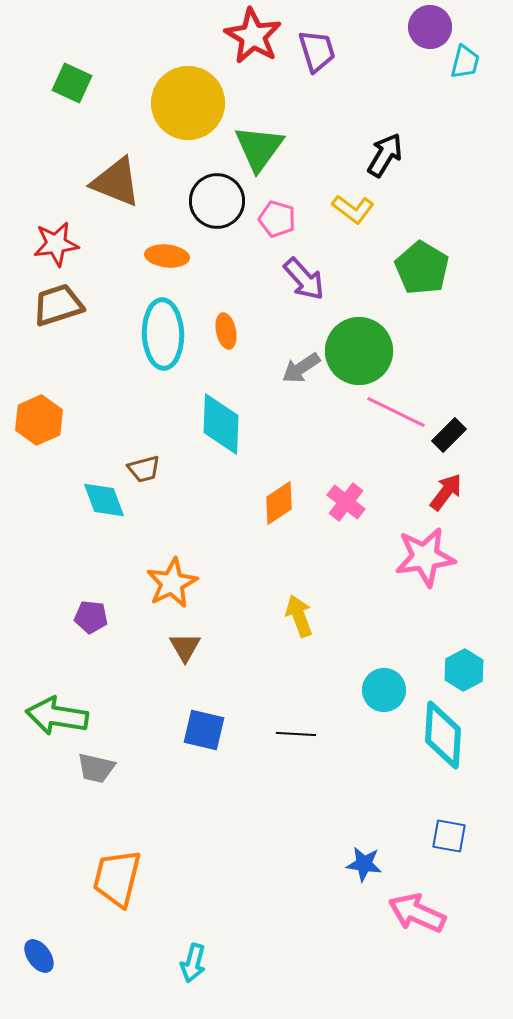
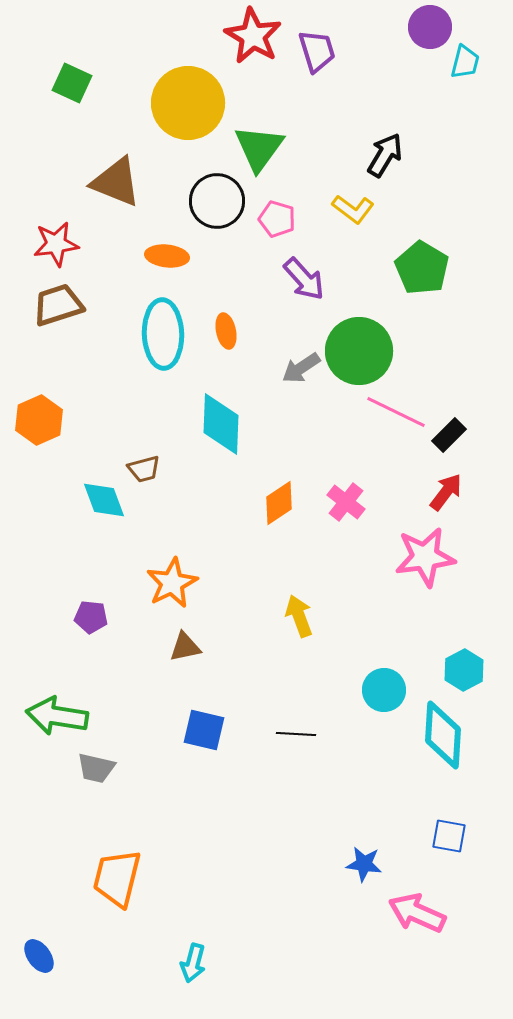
brown triangle at (185, 647): rotated 48 degrees clockwise
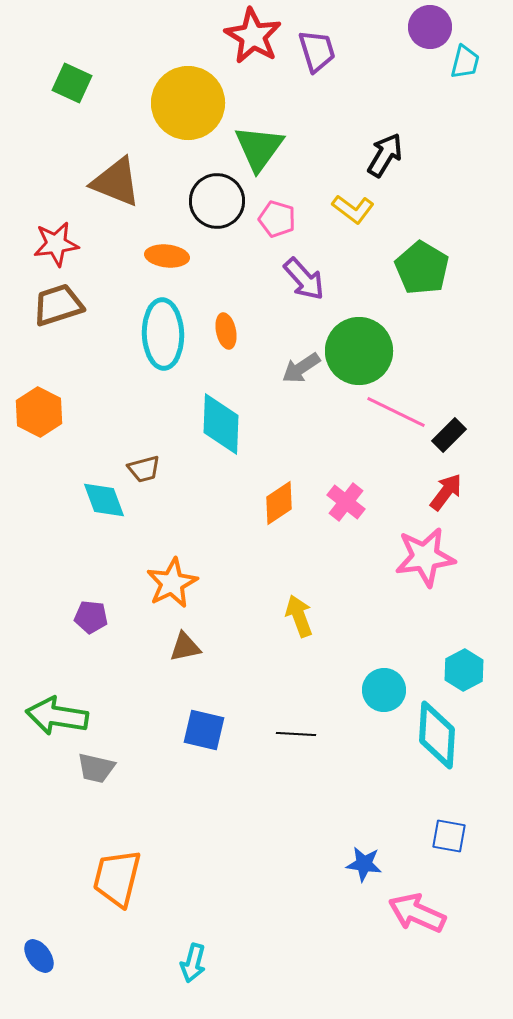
orange hexagon at (39, 420): moved 8 px up; rotated 9 degrees counterclockwise
cyan diamond at (443, 735): moved 6 px left
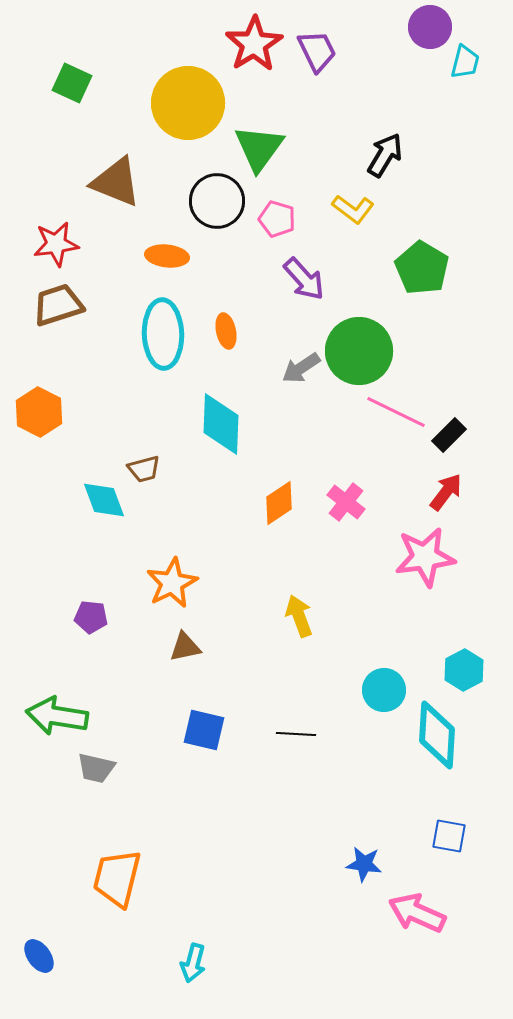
red star at (253, 36): moved 1 px right, 8 px down; rotated 10 degrees clockwise
purple trapezoid at (317, 51): rotated 9 degrees counterclockwise
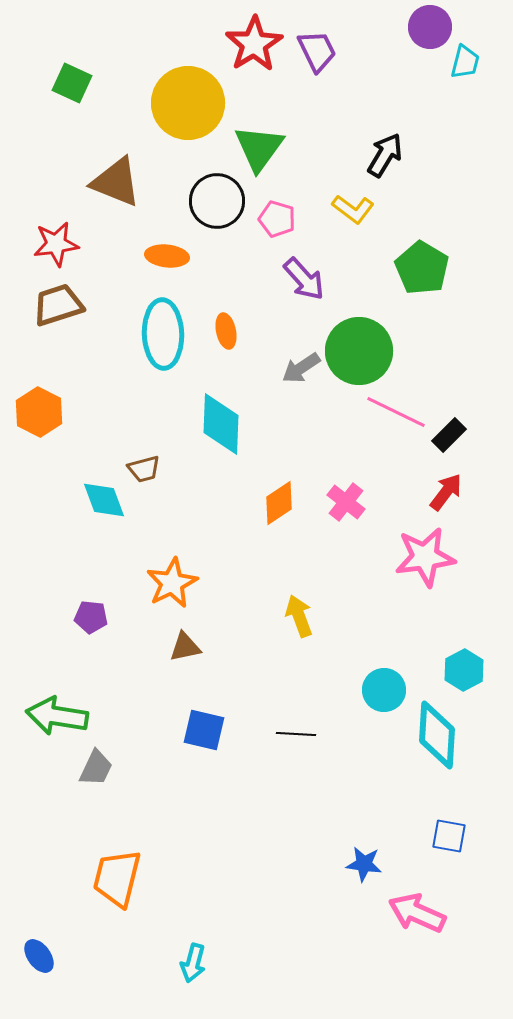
gray trapezoid at (96, 768): rotated 78 degrees counterclockwise
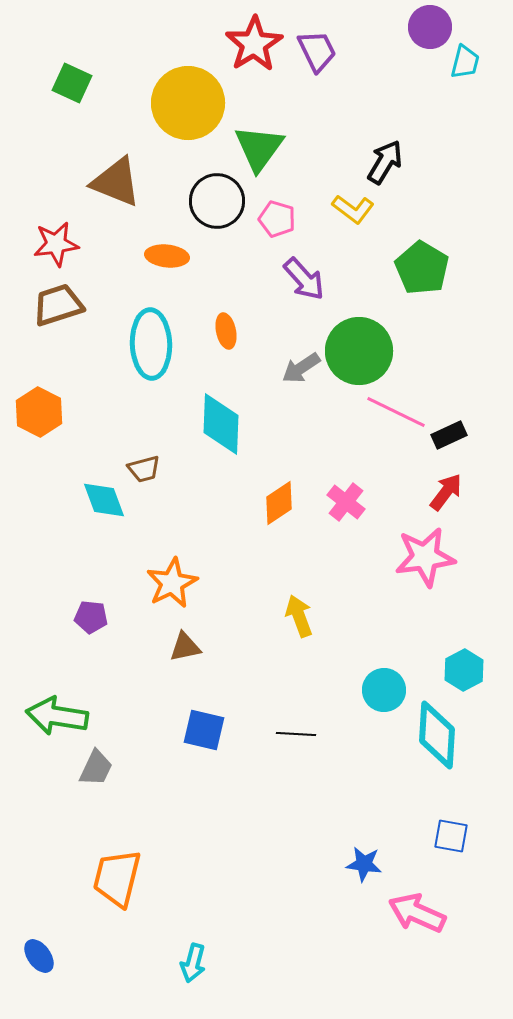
black arrow at (385, 155): moved 7 px down
cyan ellipse at (163, 334): moved 12 px left, 10 px down
black rectangle at (449, 435): rotated 20 degrees clockwise
blue square at (449, 836): moved 2 px right
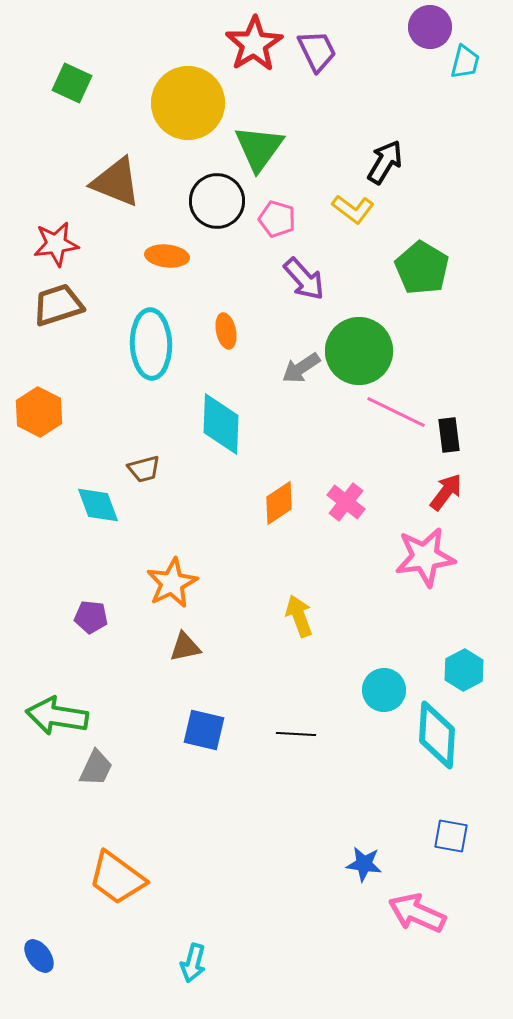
black rectangle at (449, 435): rotated 72 degrees counterclockwise
cyan diamond at (104, 500): moved 6 px left, 5 px down
orange trapezoid at (117, 878): rotated 68 degrees counterclockwise
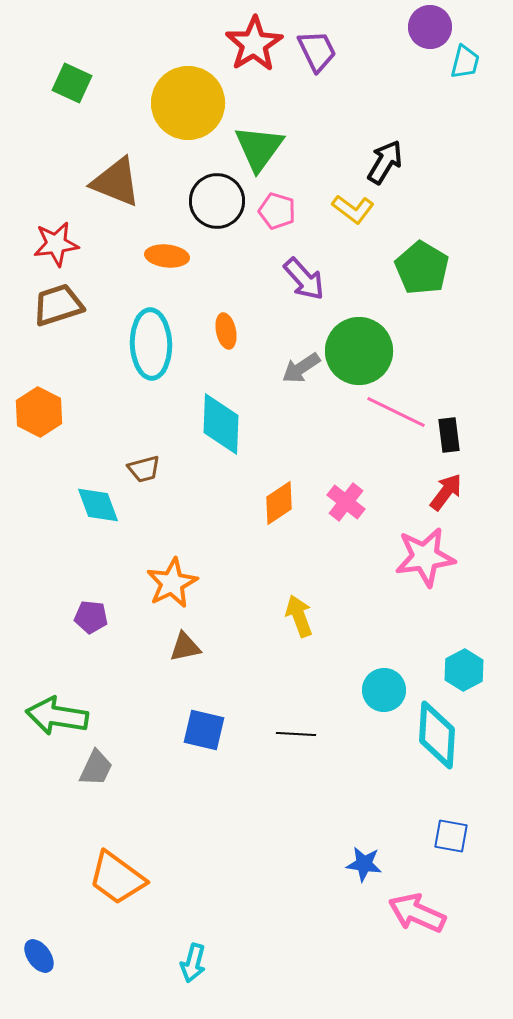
pink pentagon at (277, 219): moved 8 px up
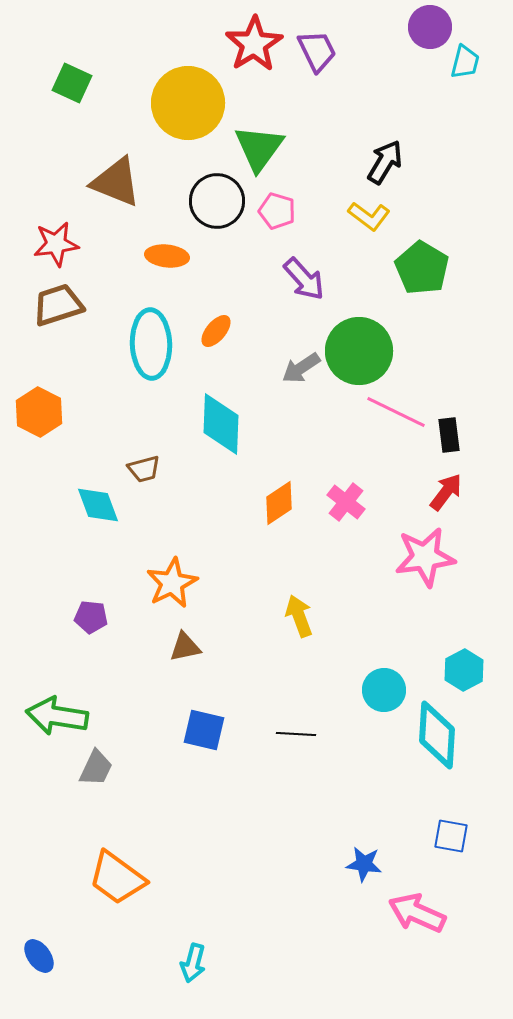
yellow L-shape at (353, 209): moved 16 px right, 7 px down
orange ellipse at (226, 331): moved 10 px left; rotated 52 degrees clockwise
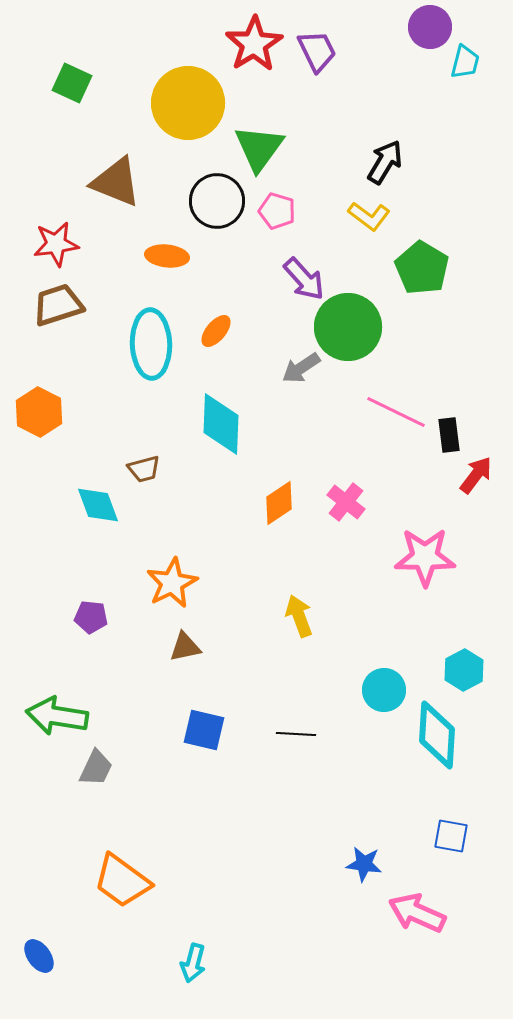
green circle at (359, 351): moved 11 px left, 24 px up
red arrow at (446, 492): moved 30 px right, 17 px up
pink star at (425, 557): rotated 8 degrees clockwise
orange trapezoid at (117, 878): moved 5 px right, 3 px down
